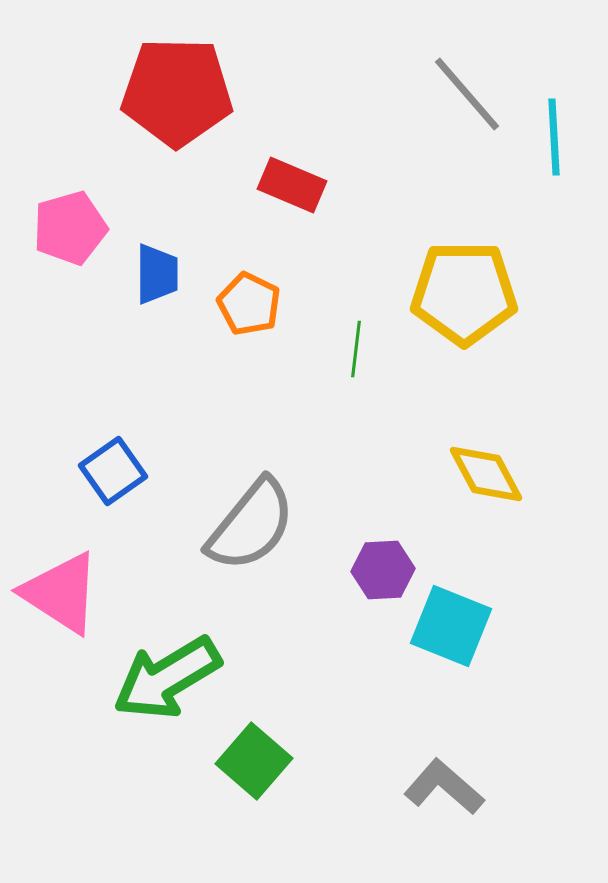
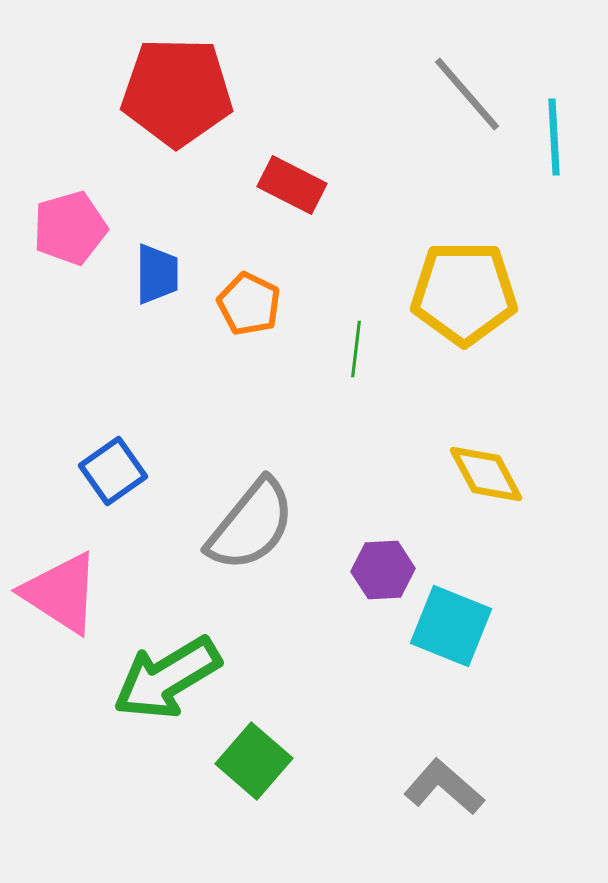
red rectangle: rotated 4 degrees clockwise
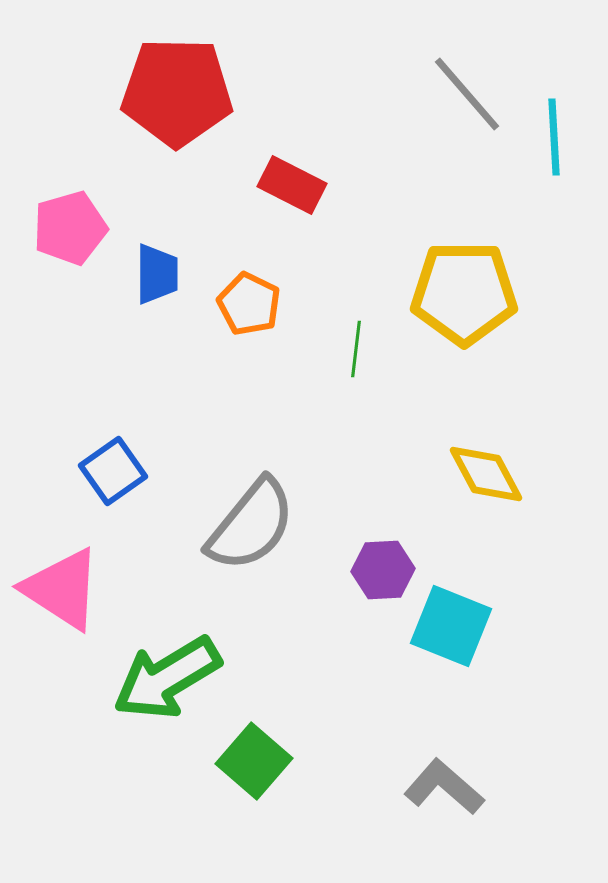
pink triangle: moved 1 px right, 4 px up
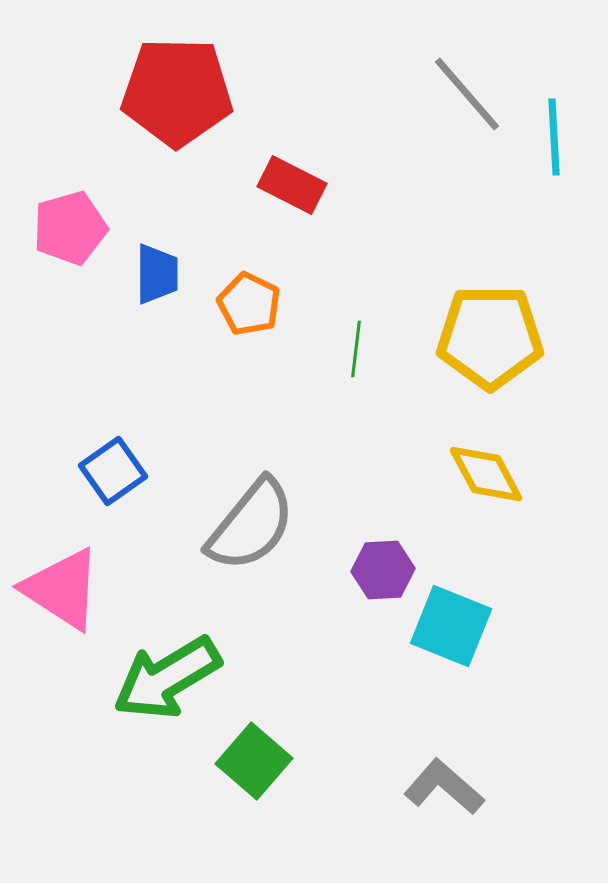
yellow pentagon: moved 26 px right, 44 px down
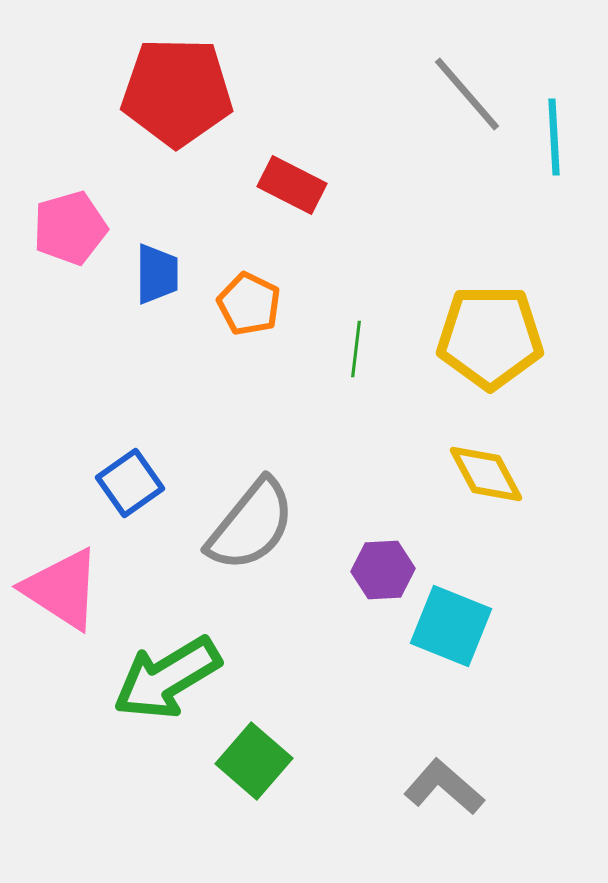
blue square: moved 17 px right, 12 px down
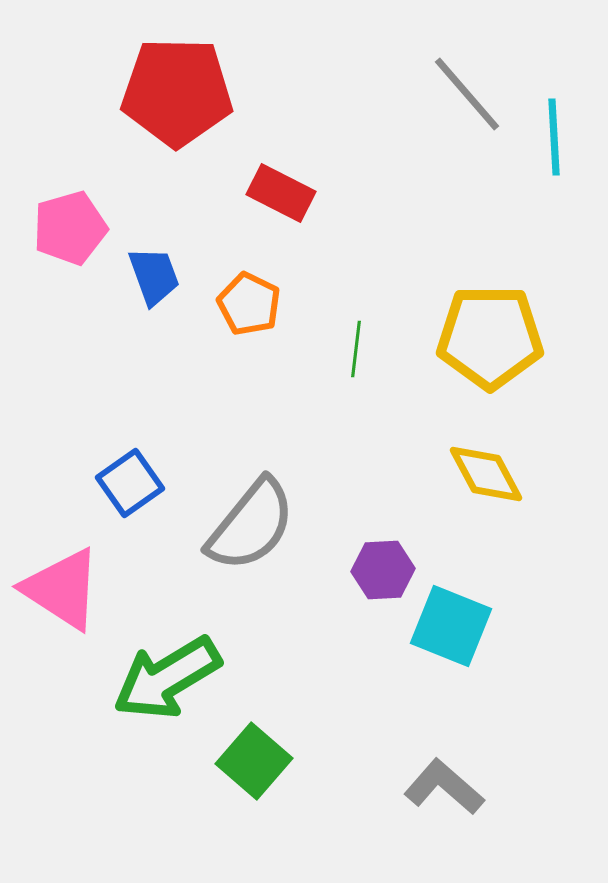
red rectangle: moved 11 px left, 8 px down
blue trapezoid: moved 3 px left, 2 px down; rotated 20 degrees counterclockwise
